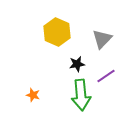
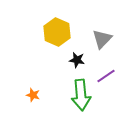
black star: moved 4 px up; rotated 21 degrees clockwise
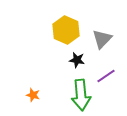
yellow hexagon: moved 9 px right, 2 px up
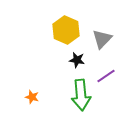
orange star: moved 1 px left, 2 px down
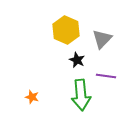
black star: rotated 14 degrees clockwise
purple line: rotated 42 degrees clockwise
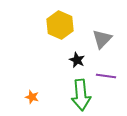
yellow hexagon: moved 6 px left, 5 px up
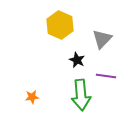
orange star: rotated 24 degrees counterclockwise
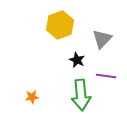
yellow hexagon: rotated 16 degrees clockwise
